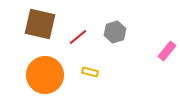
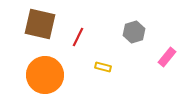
gray hexagon: moved 19 px right
red line: rotated 24 degrees counterclockwise
pink rectangle: moved 6 px down
yellow rectangle: moved 13 px right, 5 px up
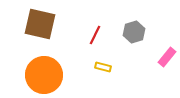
red line: moved 17 px right, 2 px up
orange circle: moved 1 px left
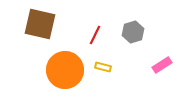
gray hexagon: moved 1 px left
pink rectangle: moved 5 px left, 8 px down; rotated 18 degrees clockwise
orange circle: moved 21 px right, 5 px up
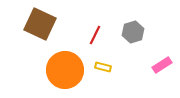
brown square: rotated 12 degrees clockwise
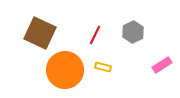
brown square: moved 9 px down
gray hexagon: rotated 10 degrees counterclockwise
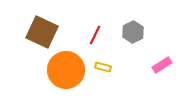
brown square: moved 2 px right, 1 px up
orange circle: moved 1 px right
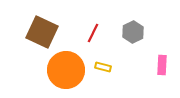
red line: moved 2 px left, 2 px up
pink rectangle: rotated 54 degrees counterclockwise
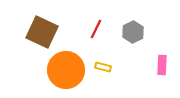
red line: moved 3 px right, 4 px up
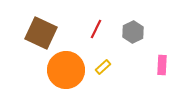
brown square: moved 1 px left, 1 px down
yellow rectangle: rotated 56 degrees counterclockwise
